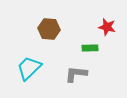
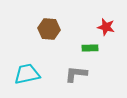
red star: moved 1 px left
cyan trapezoid: moved 2 px left, 6 px down; rotated 32 degrees clockwise
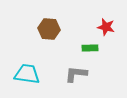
cyan trapezoid: rotated 20 degrees clockwise
